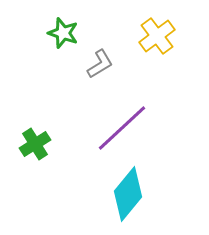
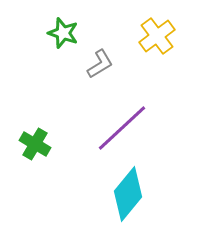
green cross: rotated 28 degrees counterclockwise
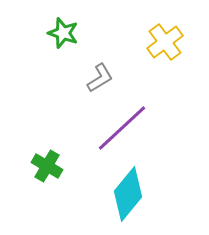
yellow cross: moved 8 px right, 6 px down
gray L-shape: moved 14 px down
green cross: moved 12 px right, 22 px down
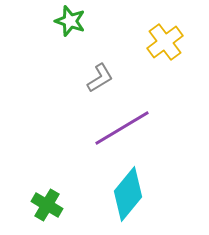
green star: moved 7 px right, 12 px up
purple line: rotated 12 degrees clockwise
green cross: moved 39 px down
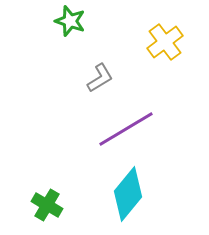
purple line: moved 4 px right, 1 px down
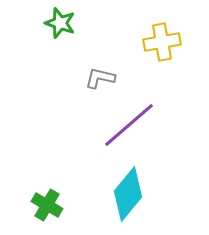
green star: moved 10 px left, 2 px down
yellow cross: moved 3 px left; rotated 27 degrees clockwise
gray L-shape: rotated 136 degrees counterclockwise
purple line: moved 3 px right, 4 px up; rotated 10 degrees counterclockwise
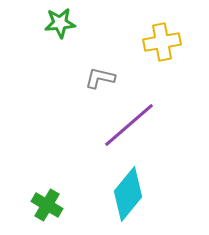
green star: rotated 24 degrees counterclockwise
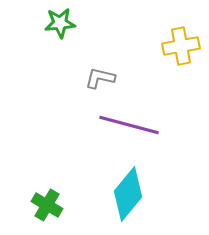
yellow cross: moved 19 px right, 4 px down
purple line: rotated 56 degrees clockwise
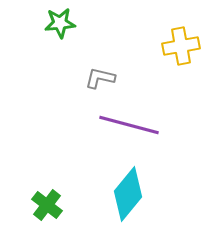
green cross: rotated 8 degrees clockwise
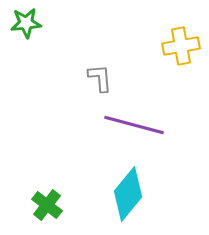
green star: moved 34 px left
gray L-shape: rotated 72 degrees clockwise
purple line: moved 5 px right
